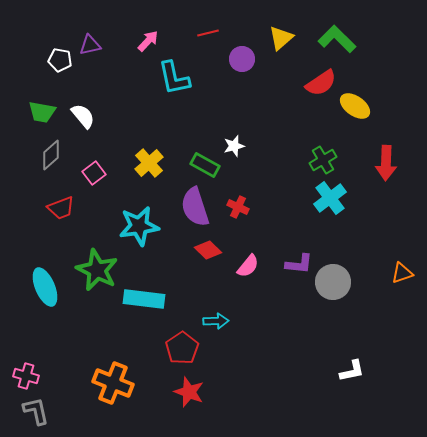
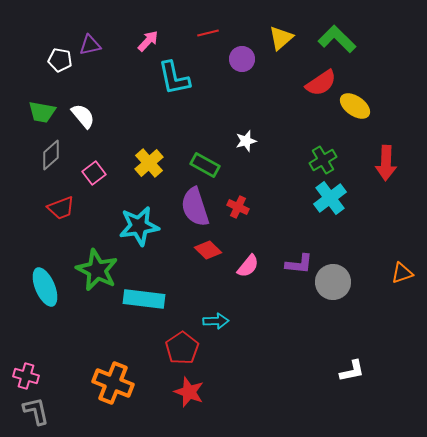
white star: moved 12 px right, 5 px up
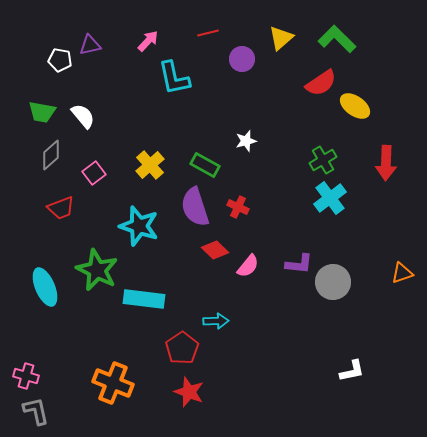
yellow cross: moved 1 px right, 2 px down
cyan star: rotated 27 degrees clockwise
red diamond: moved 7 px right
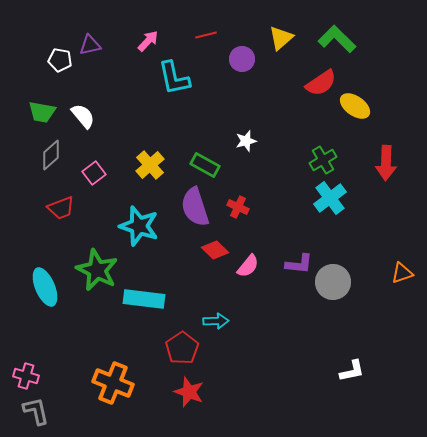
red line: moved 2 px left, 2 px down
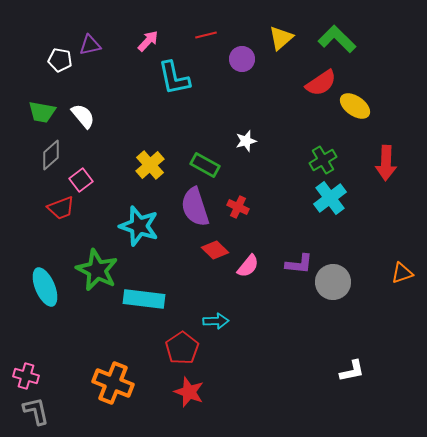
pink square: moved 13 px left, 7 px down
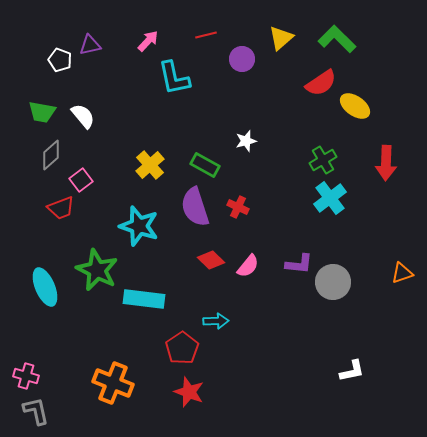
white pentagon: rotated 10 degrees clockwise
red diamond: moved 4 px left, 10 px down
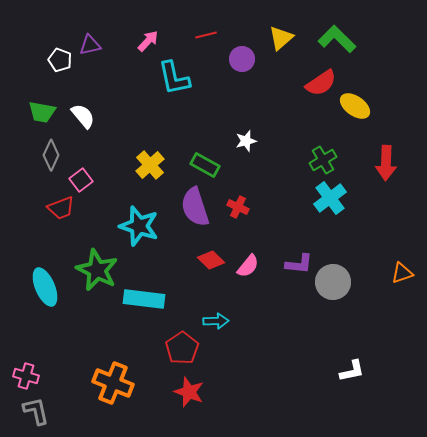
gray diamond: rotated 24 degrees counterclockwise
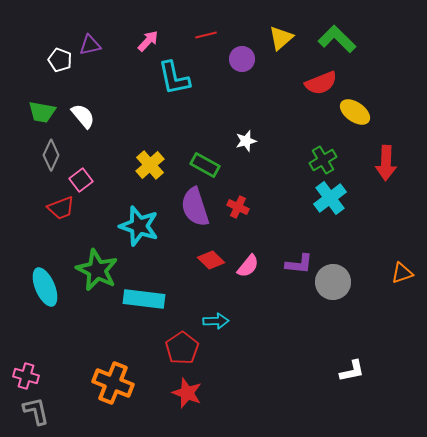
red semicircle: rotated 12 degrees clockwise
yellow ellipse: moved 6 px down
red star: moved 2 px left, 1 px down
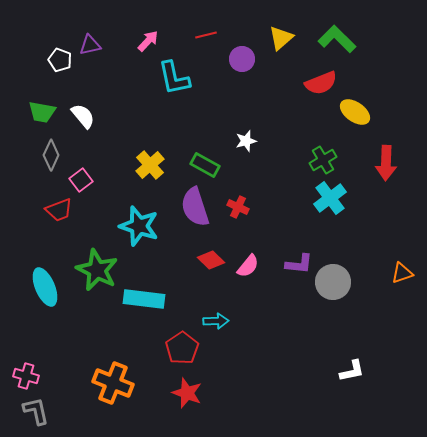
red trapezoid: moved 2 px left, 2 px down
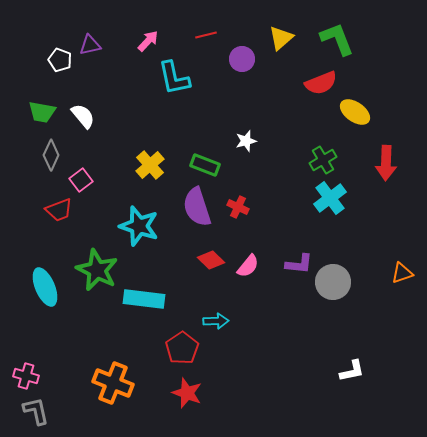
green L-shape: rotated 24 degrees clockwise
green rectangle: rotated 8 degrees counterclockwise
purple semicircle: moved 2 px right
